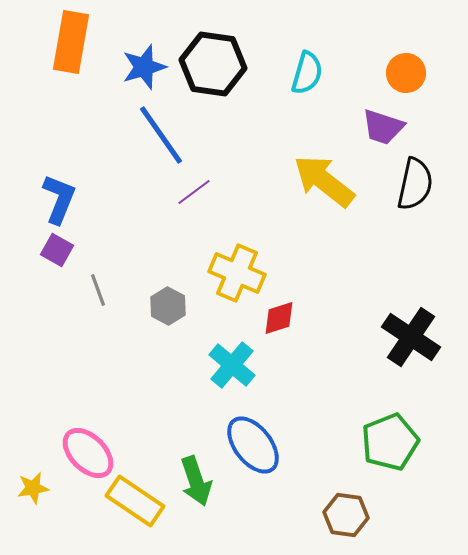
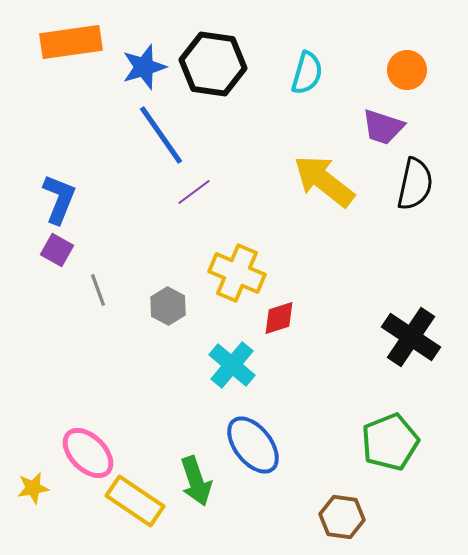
orange rectangle: rotated 72 degrees clockwise
orange circle: moved 1 px right, 3 px up
brown hexagon: moved 4 px left, 2 px down
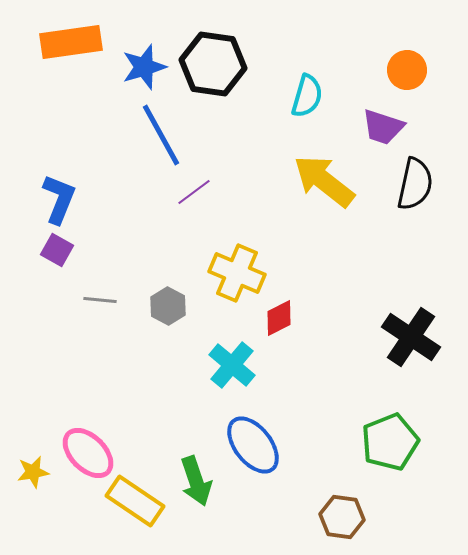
cyan semicircle: moved 23 px down
blue line: rotated 6 degrees clockwise
gray line: moved 2 px right, 10 px down; rotated 64 degrees counterclockwise
red diamond: rotated 9 degrees counterclockwise
yellow star: moved 16 px up
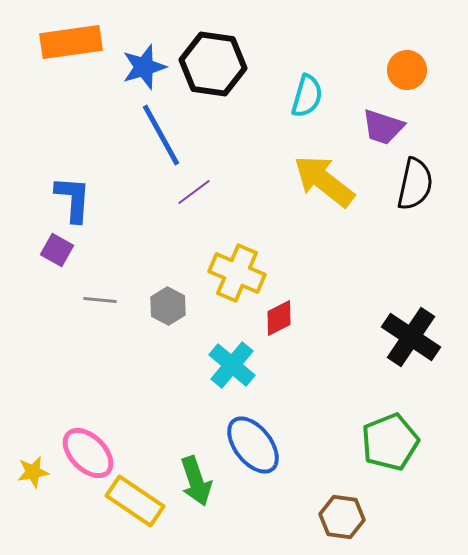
blue L-shape: moved 14 px right; rotated 18 degrees counterclockwise
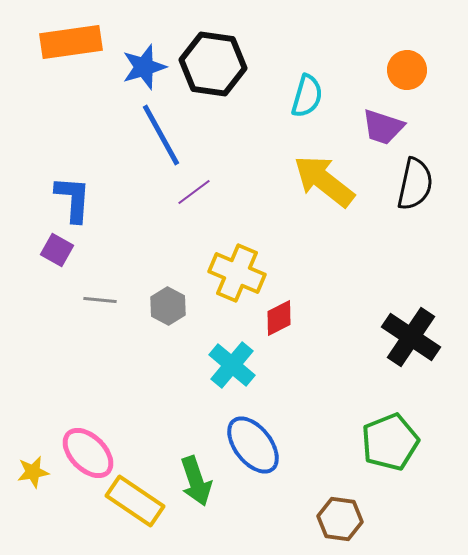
brown hexagon: moved 2 px left, 2 px down
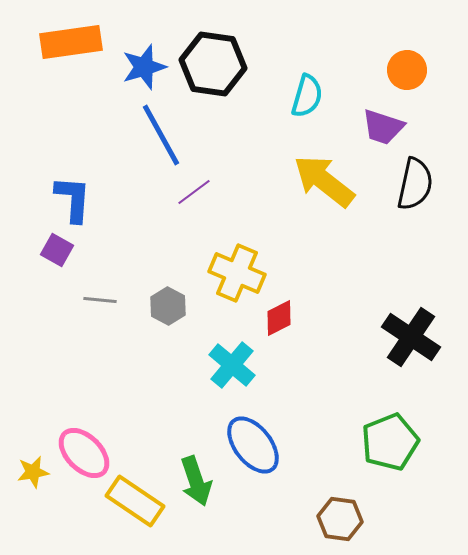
pink ellipse: moved 4 px left
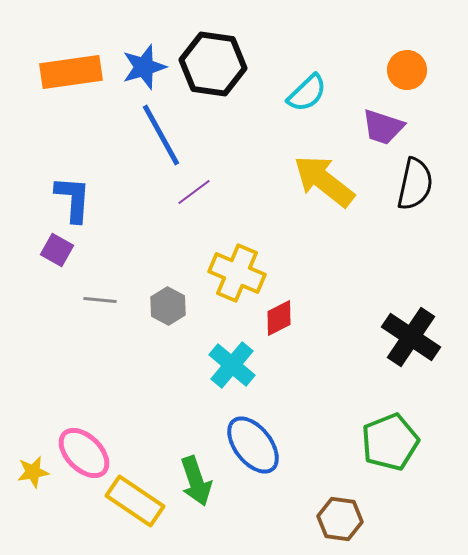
orange rectangle: moved 30 px down
cyan semicircle: moved 3 px up; rotated 30 degrees clockwise
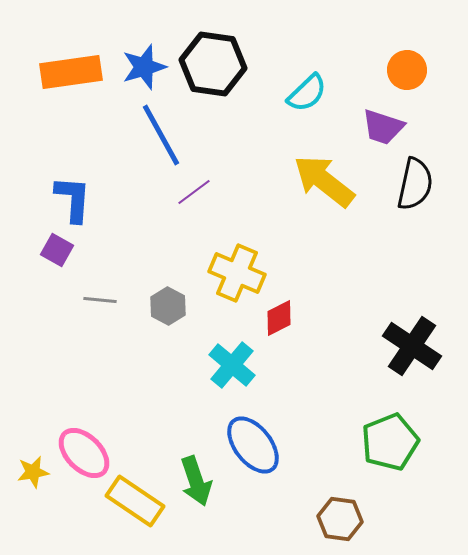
black cross: moved 1 px right, 9 px down
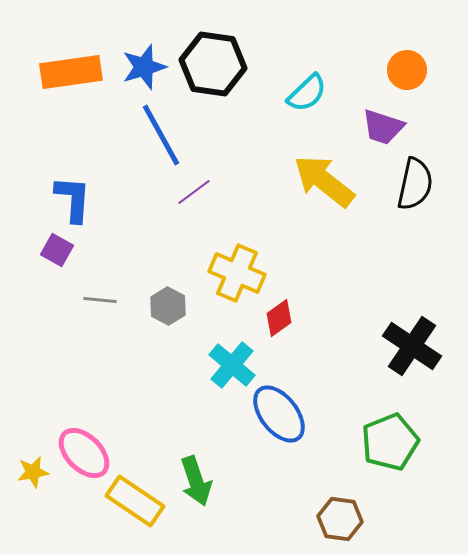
red diamond: rotated 9 degrees counterclockwise
blue ellipse: moved 26 px right, 31 px up
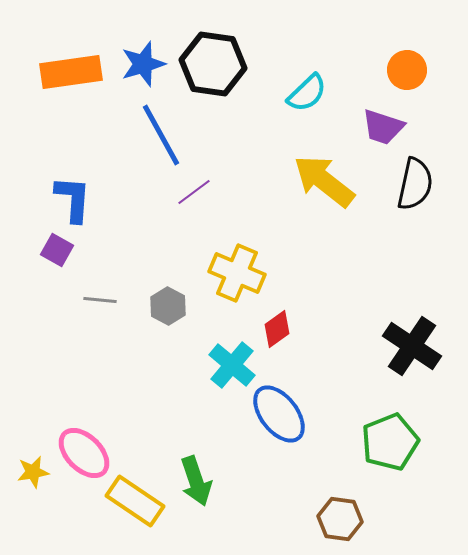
blue star: moved 1 px left, 3 px up
red diamond: moved 2 px left, 11 px down
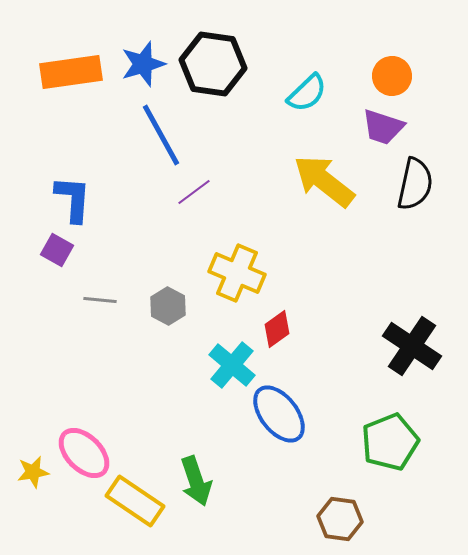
orange circle: moved 15 px left, 6 px down
